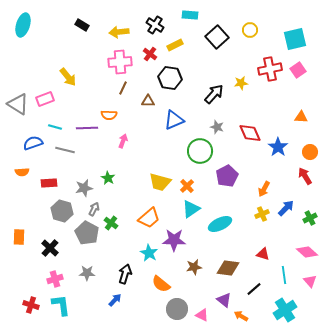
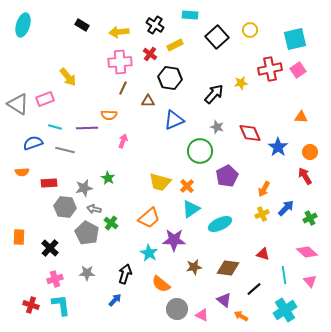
gray arrow at (94, 209): rotated 104 degrees counterclockwise
gray hexagon at (62, 211): moved 3 px right, 4 px up; rotated 10 degrees counterclockwise
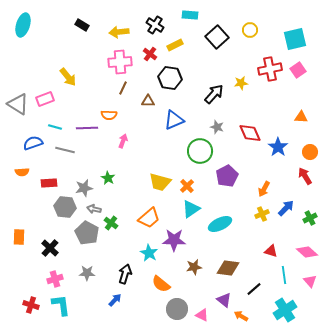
red triangle at (263, 254): moved 8 px right, 3 px up
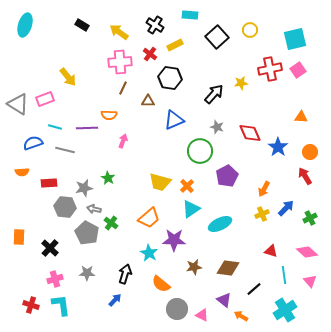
cyan ellipse at (23, 25): moved 2 px right
yellow arrow at (119, 32): rotated 42 degrees clockwise
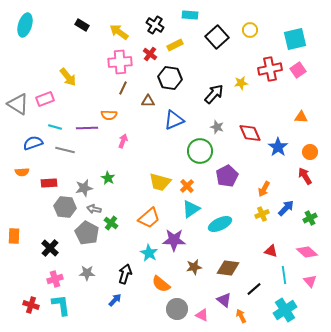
orange rectangle at (19, 237): moved 5 px left, 1 px up
orange arrow at (241, 316): rotated 32 degrees clockwise
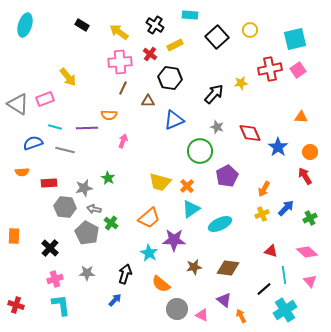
black line at (254, 289): moved 10 px right
red cross at (31, 305): moved 15 px left
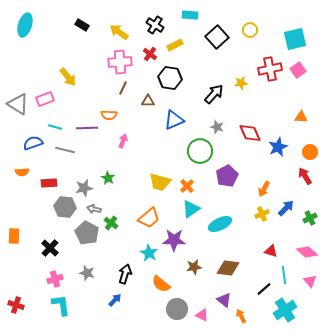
blue star at (278, 147): rotated 12 degrees clockwise
gray star at (87, 273): rotated 14 degrees clockwise
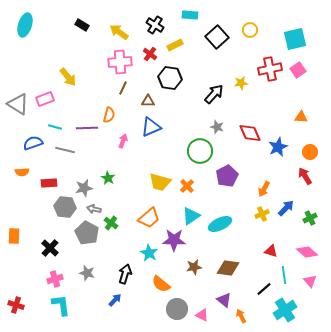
orange semicircle at (109, 115): rotated 77 degrees counterclockwise
blue triangle at (174, 120): moved 23 px left, 7 px down
cyan triangle at (191, 209): moved 7 px down
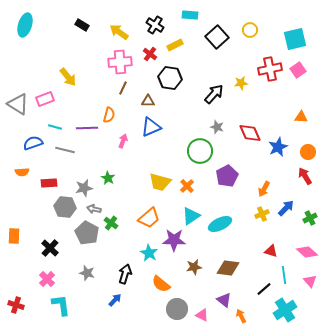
orange circle at (310, 152): moved 2 px left
pink cross at (55, 279): moved 8 px left; rotated 28 degrees counterclockwise
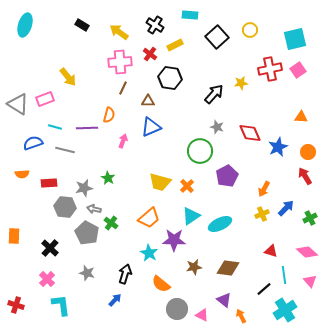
orange semicircle at (22, 172): moved 2 px down
